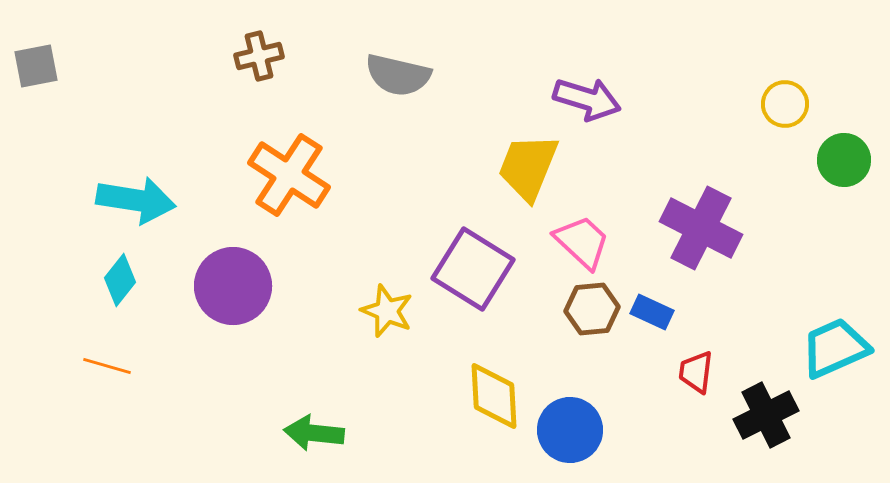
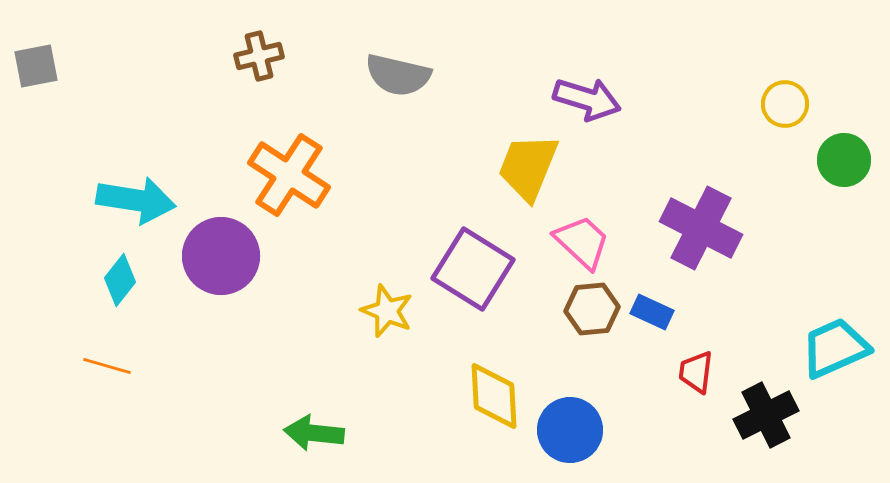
purple circle: moved 12 px left, 30 px up
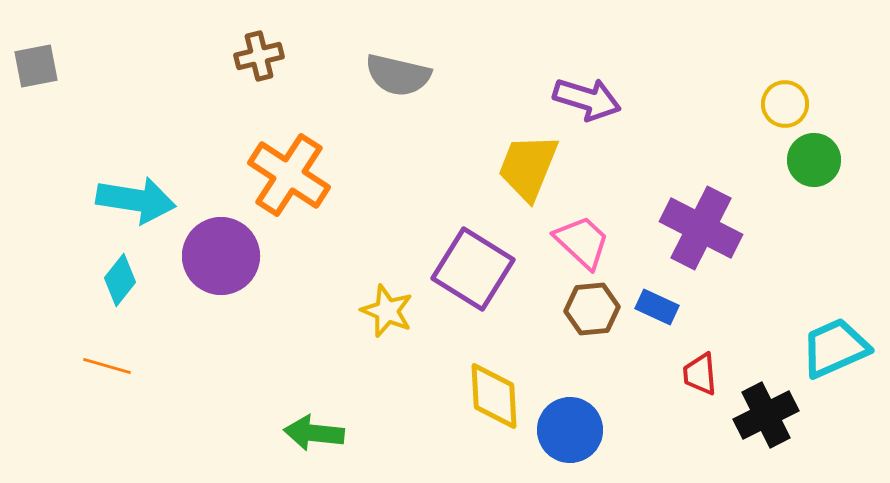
green circle: moved 30 px left
blue rectangle: moved 5 px right, 5 px up
red trapezoid: moved 4 px right, 2 px down; rotated 12 degrees counterclockwise
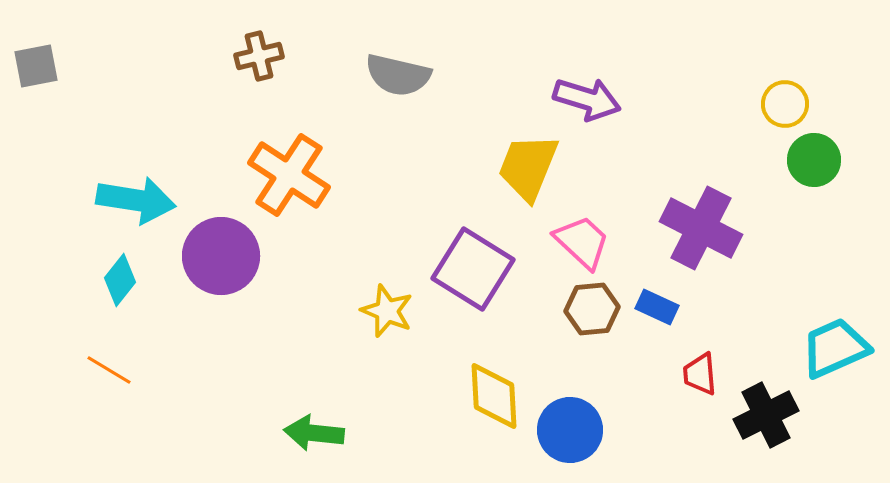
orange line: moved 2 px right, 4 px down; rotated 15 degrees clockwise
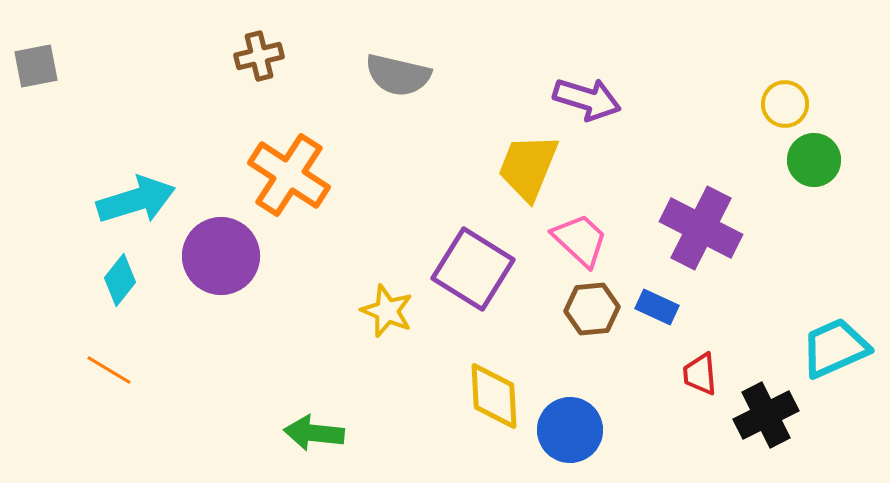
cyan arrow: rotated 26 degrees counterclockwise
pink trapezoid: moved 2 px left, 2 px up
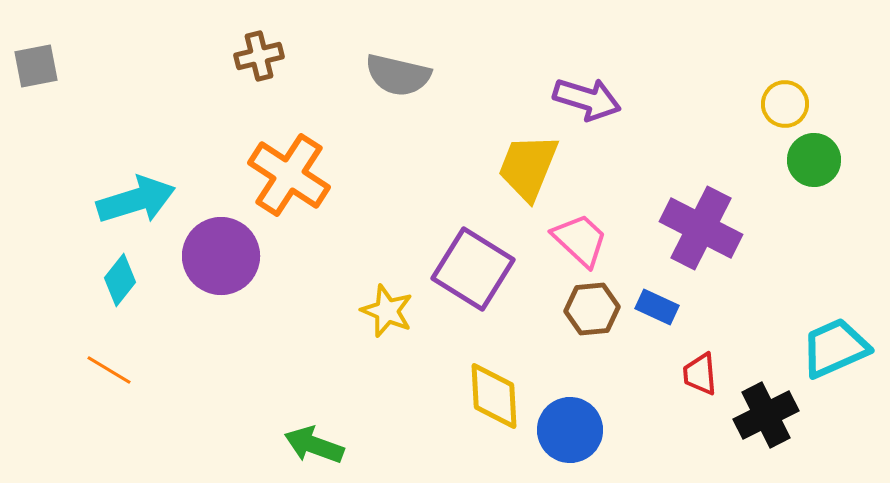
green arrow: moved 12 px down; rotated 14 degrees clockwise
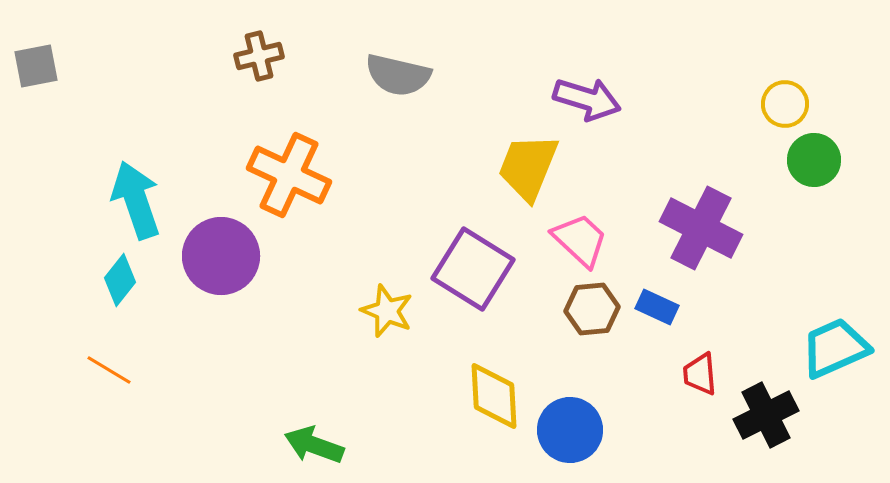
orange cross: rotated 8 degrees counterclockwise
cyan arrow: rotated 92 degrees counterclockwise
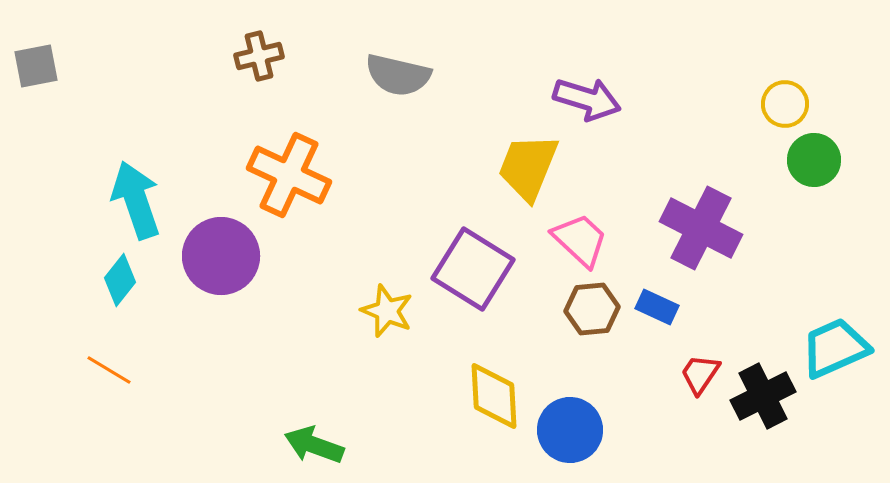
red trapezoid: rotated 39 degrees clockwise
black cross: moved 3 px left, 19 px up
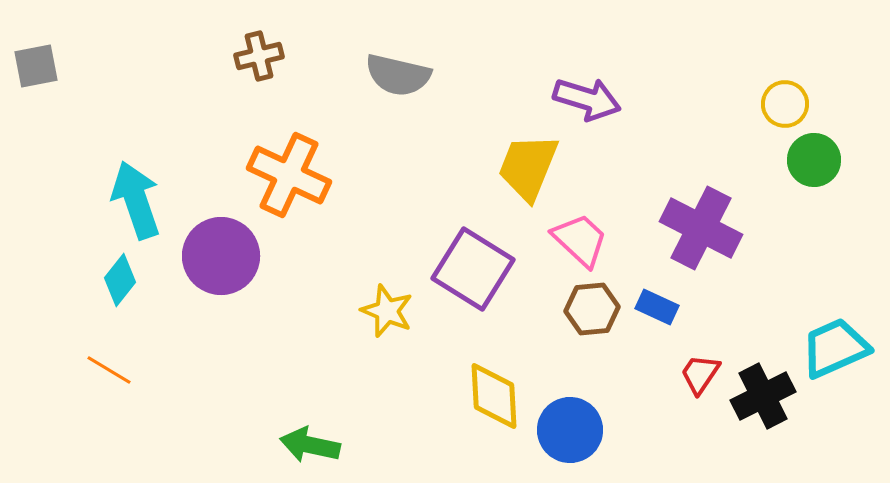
green arrow: moved 4 px left; rotated 8 degrees counterclockwise
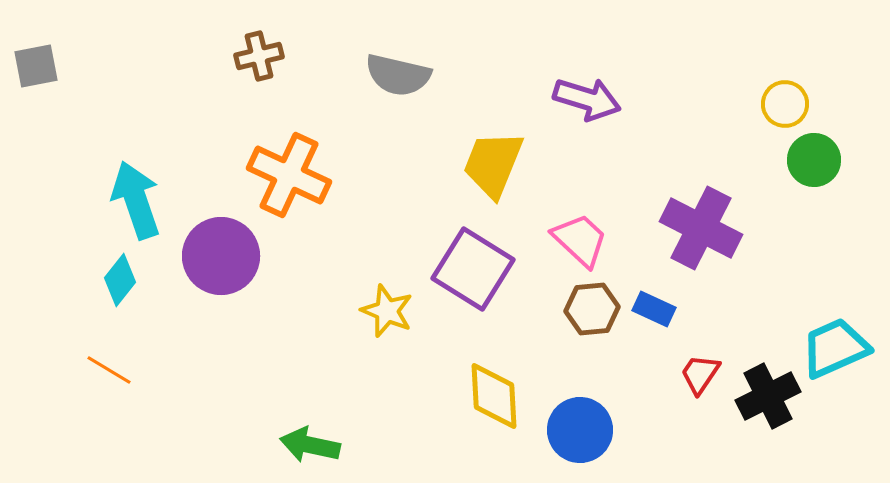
yellow trapezoid: moved 35 px left, 3 px up
blue rectangle: moved 3 px left, 2 px down
black cross: moved 5 px right
blue circle: moved 10 px right
